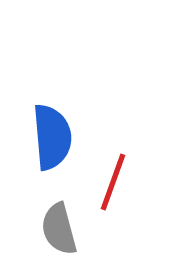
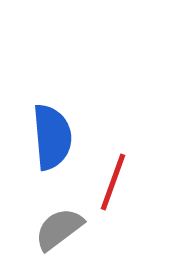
gray semicircle: rotated 68 degrees clockwise
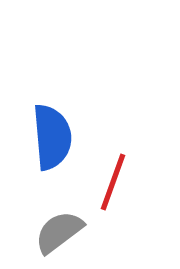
gray semicircle: moved 3 px down
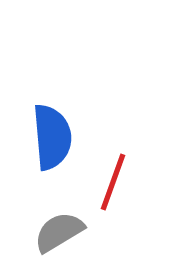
gray semicircle: rotated 6 degrees clockwise
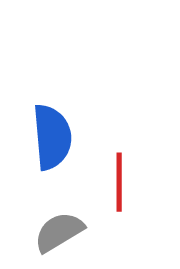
red line: moved 6 px right; rotated 20 degrees counterclockwise
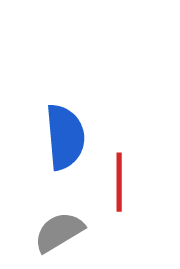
blue semicircle: moved 13 px right
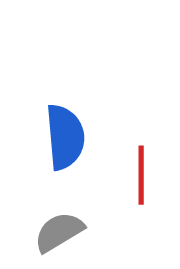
red line: moved 22 px right, 7 px up
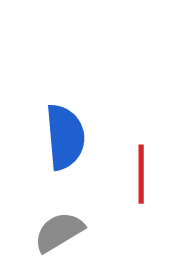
red line: moved 1 px up
